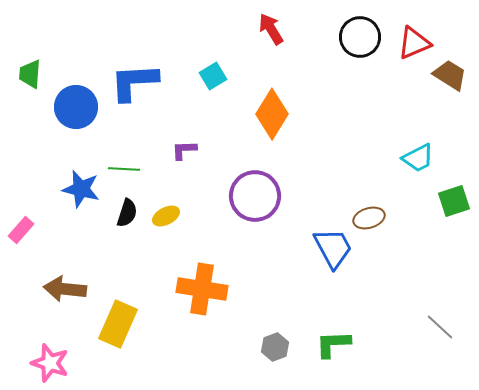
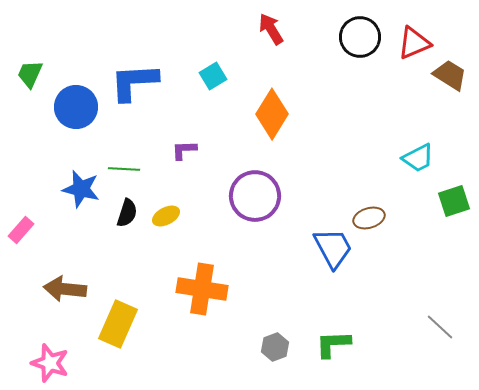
green trapezoid: rotated 20 degrees clockwise
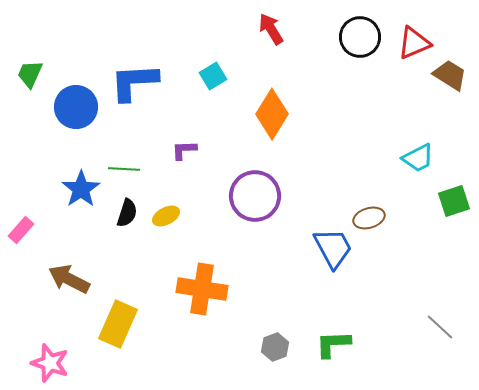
blue star: rotated 24 degrees clockwise
brown arrow: moved 4 px right, 10 px up; rotated 21 degrees clockwise
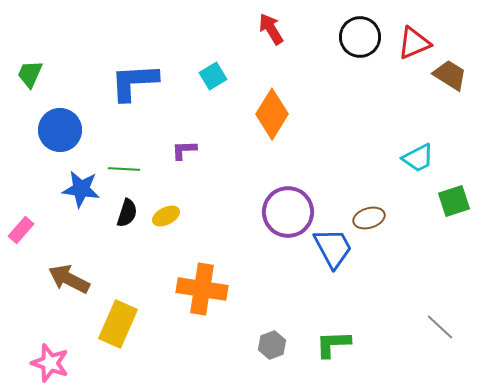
blue circle: moved 16 px left, 23 px down
blue star: rotated 30 degrees counterclockwise
purple circle: moved 33 px right, 16 px down
gray hexagon: moved 3 px left, 2 px up
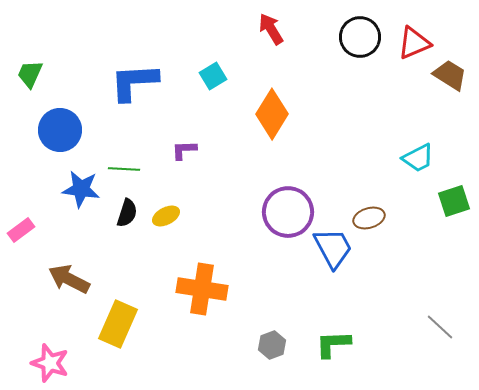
pink rectangle: rotated 12 degrees clockwise
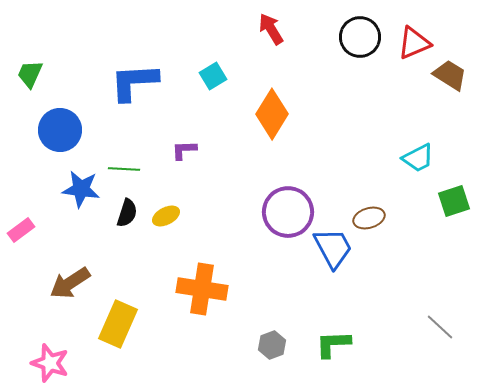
brown arrow: moved 1 px right, 4 px down; rotated 60 degrees counterclockwise
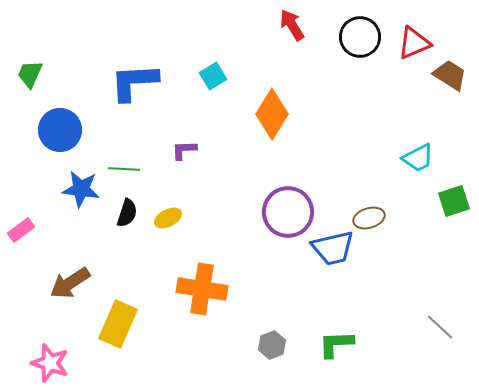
red arrow: moved 21 px right, 4 px up
yellow ellipse: moved 2 px right, 2 px down
blue trapezoid: rotated 105 degrees clockwise
green L-shape: moved 3 px right
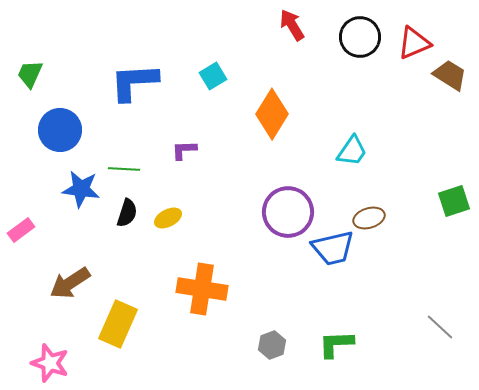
cyan trapezoid: moved 66 px left, 7 px up; rotated 28 degrees counterclockwise
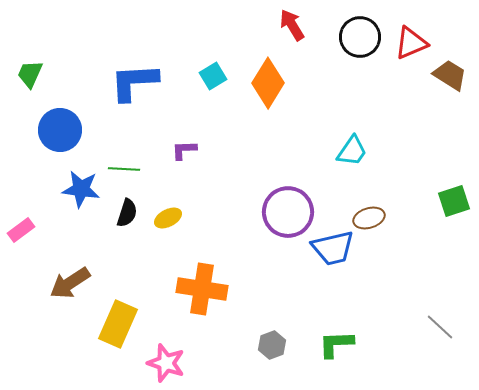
red triangle: moved 3 px left
orange diamond: moved 4 px left, 31 px up
pink star: moved 116 px right
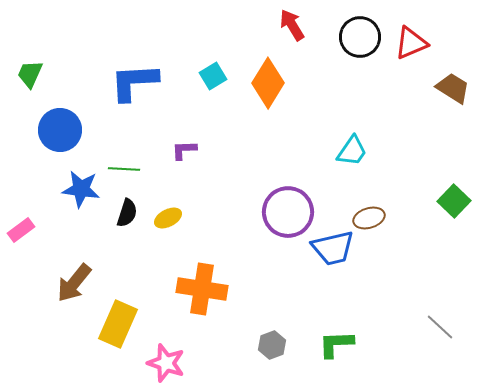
brown trapezoid: moved 3 px right, 13 px down
green square: rotated 28 degrees counterclockwise
brown arrow: moved 4 px right; rotated 18 degrees counterclockwise
